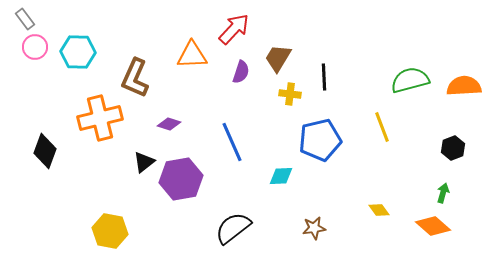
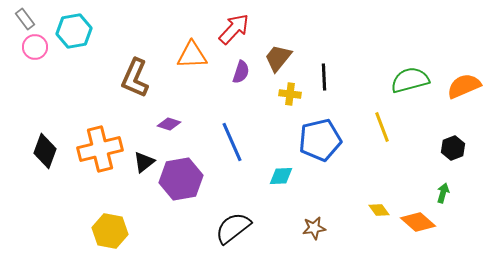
cyan hexagon: moved 4 px left, 21 px up; rotated 12 degrees counterclockwise
brown trapezoid: rotated 8 degrees clockwise
orange semicircle: rotated 20 degrees counterclockwise
orange cross: moved 31 px down
orange diamond: moved 15 px left, 4 px up
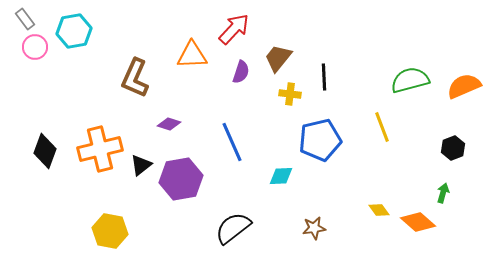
black triangle: moved 3 px left, 3 px down
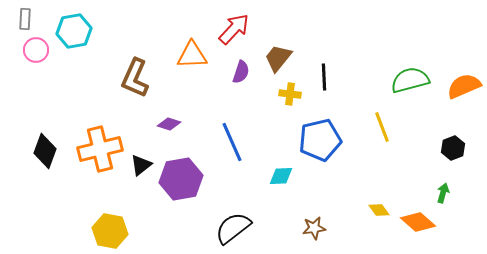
gray rectangle: rotated 40 degrees clockwise
pink circle: moved 1 px right, 3 px down
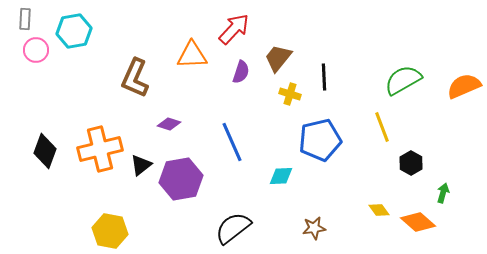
green semicircle: moved 7 px left; rotated 15 degrees counterclockwise
yellow cross: rotated 10 degrees clockwise
black hexagon: moved 42 px left, 15 px down; rotated 10 degrees counterclockwise
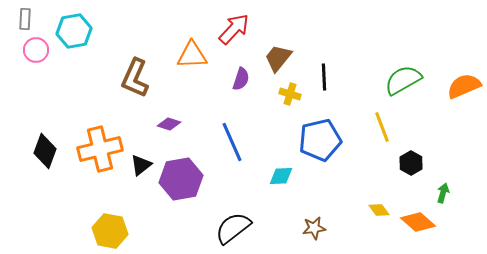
purple semicircle: moved 7 px down
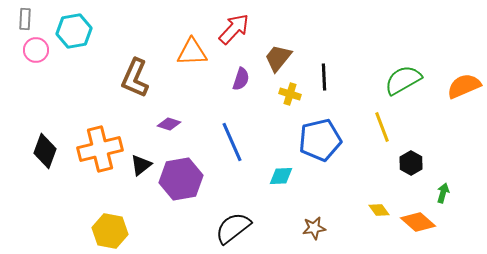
orange triangle: moved 3 px up
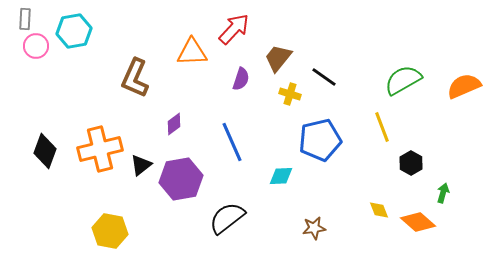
pink circle: moved 4 px up
black line: rotated 52 degrees counterclockwise
purple diamond: moved 5 px right; rotated 55 degrees counterclockwise
yellow diamond: rotated 15 degrees clockwise
black semicircle: moved 6 px left, 10 px up
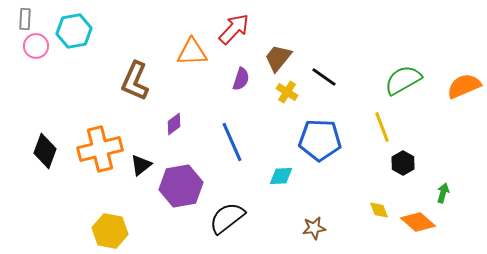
brown L-shape: moved 3 px down
yellow cross: moved 3 px left, 2 px up; rotated 15 degrees clockwise
blue pentagon: rotated 15 degrees clockwise
black hexagon: moved 8 px left
purple hexagon: moved 7 px down
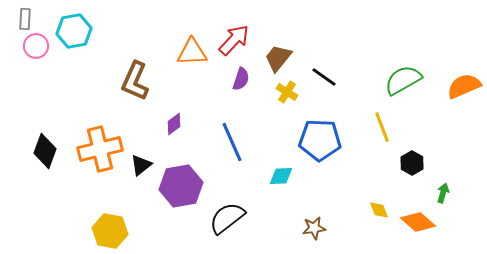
red arrow: moved 11 px down
black hexagon: moved 9 px right
